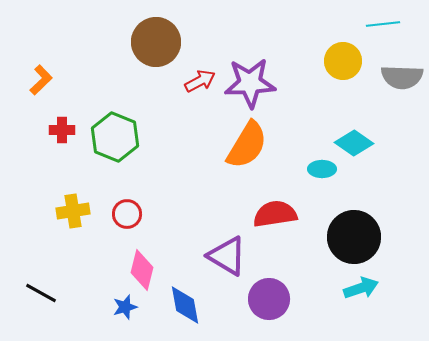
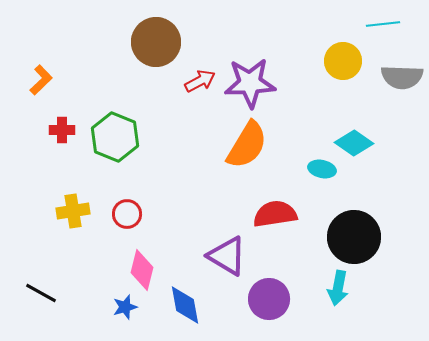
cyan ellipse: rotated 12 degrees clockwise
cyan arrow: moved 23 px left; rotated 120 degrees clockwise
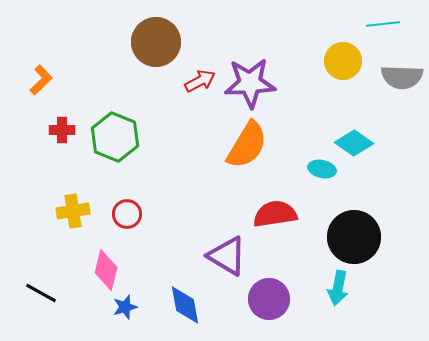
pink diamond: moved 36 px left
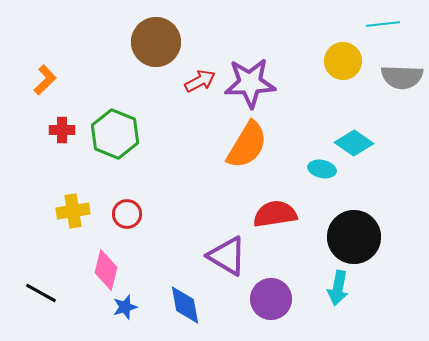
orange L-shape: moved 4 px right
green hexagon: moved 3 px up
purple circle: moved 2 px right
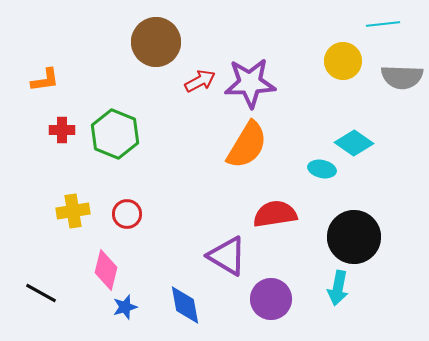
orange L-shape: rotated 36 degrees clockwise
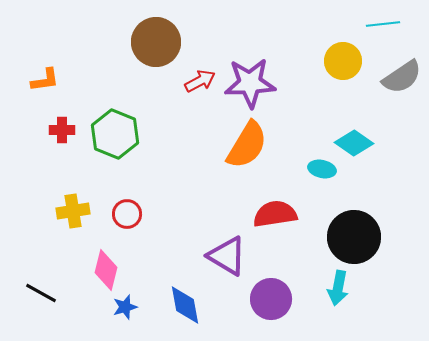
gray semicircle: rotated 36 degrees counterclockwise
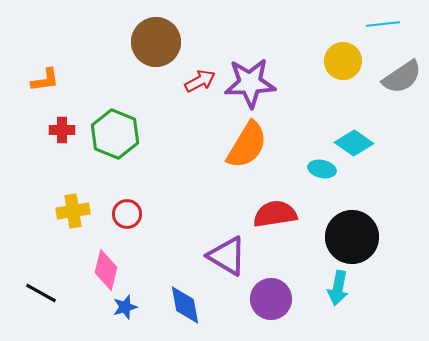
black circle: moved 2 px left
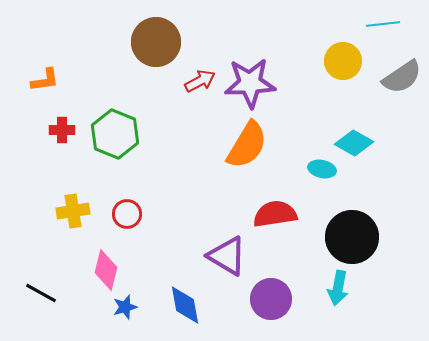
cyan diamond: rotated 6 degrees counterclockwise
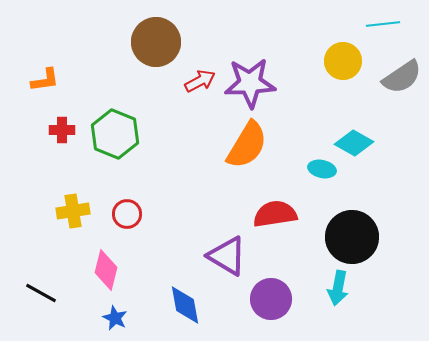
blue star: moved 10 px left, 11 px down; rotated 30 degrees counterclockwise
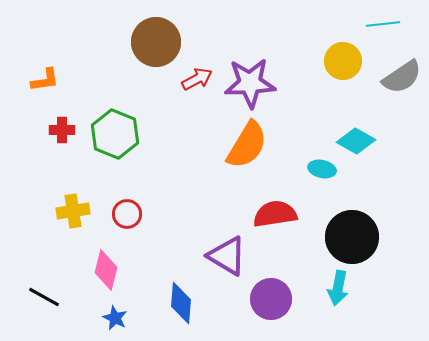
red arrow: moved 3 px left, 2 px up
cyan diamond: moved 2 px right, 2 px up
black line: moved 3 px right, 4 px down
blue diamond: moved 4 px left, 2 px up; rotated 15 degrees clockwise
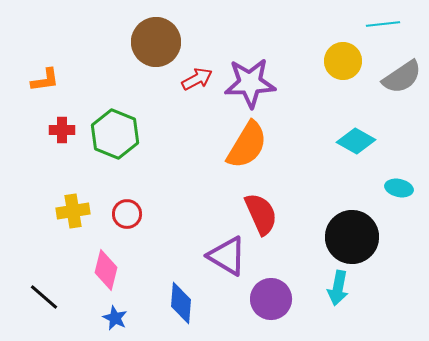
cyan ellipse: moved 77 px right, 19 px down
red semicircle: moved 14 px left; rotated 75 degrees clockwise
black line: rotated 12 degrees clockwise
